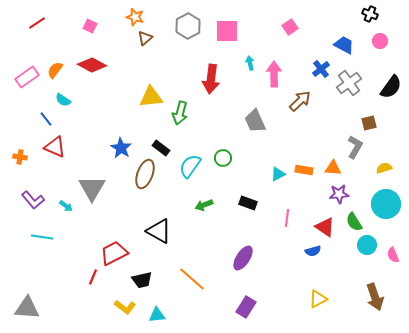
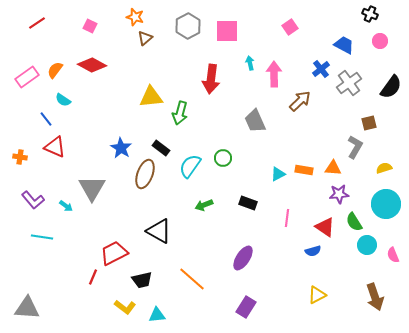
yellow triangle at (318, 299): moved 1 px left, 4 px up
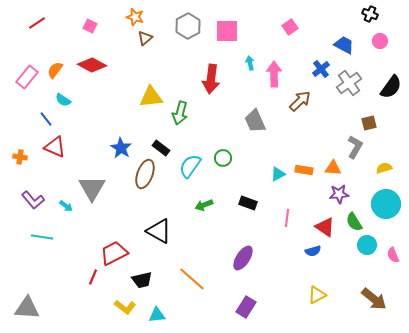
pink rectangle at (27, 77): rotated 15 degrees counterclockwise
brown arrow at (375, 297): moved 1 px left, 2 px down; rotated 32 degrees counterclockwise
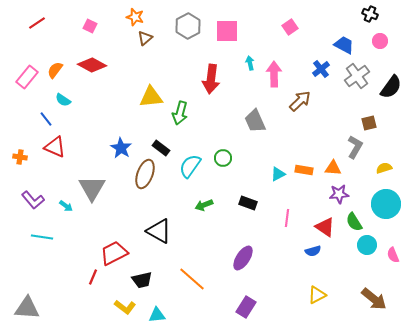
gray cross at (349, 83): moved 8 px right, 7 px up
